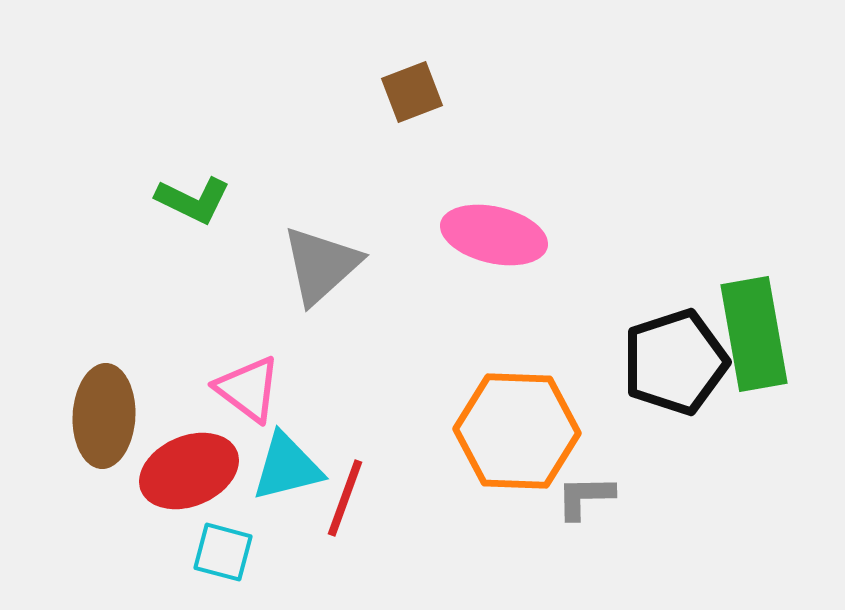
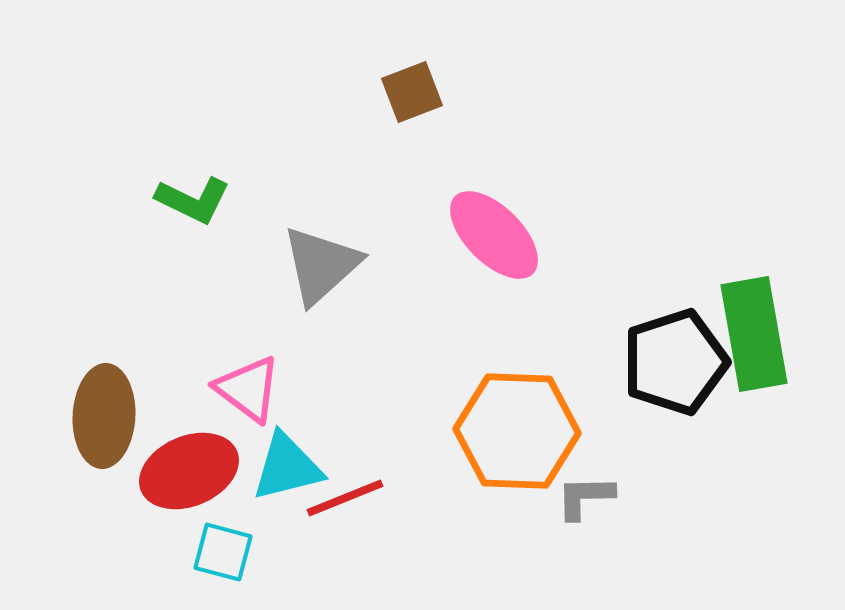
pink ellipse: rotated 32 degrees clockwise
red line: rotated 48 degrees clockwise
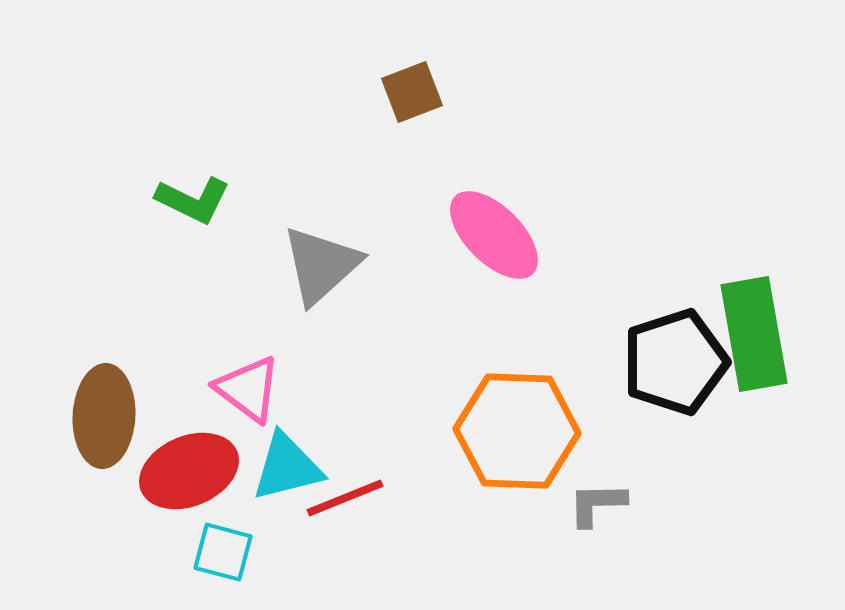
gray L-shape: moved 12 px right, 7 px down
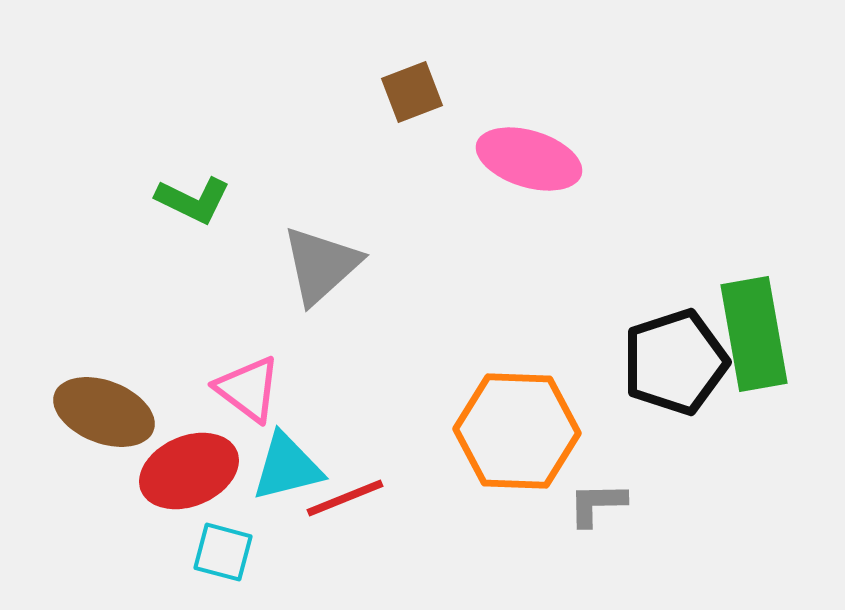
pink ellipse: moved 35 px right, 76 px up; rotated 28 degrees counterclockwise
brown ellipse: moved 4 px up; rotated 72 degrees counterclockwise
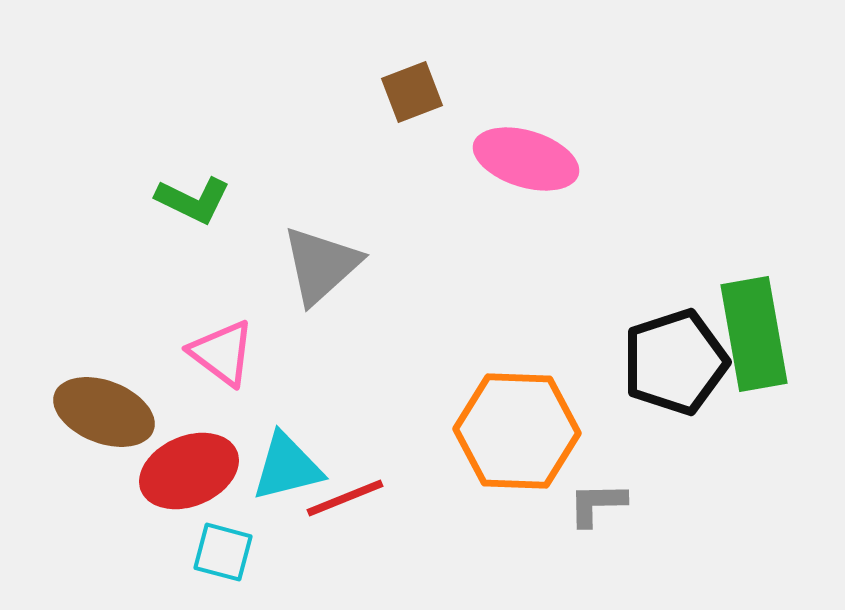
pink ellipse: moved 3 px left
pink triangle: moved 26 px left, 36 px up
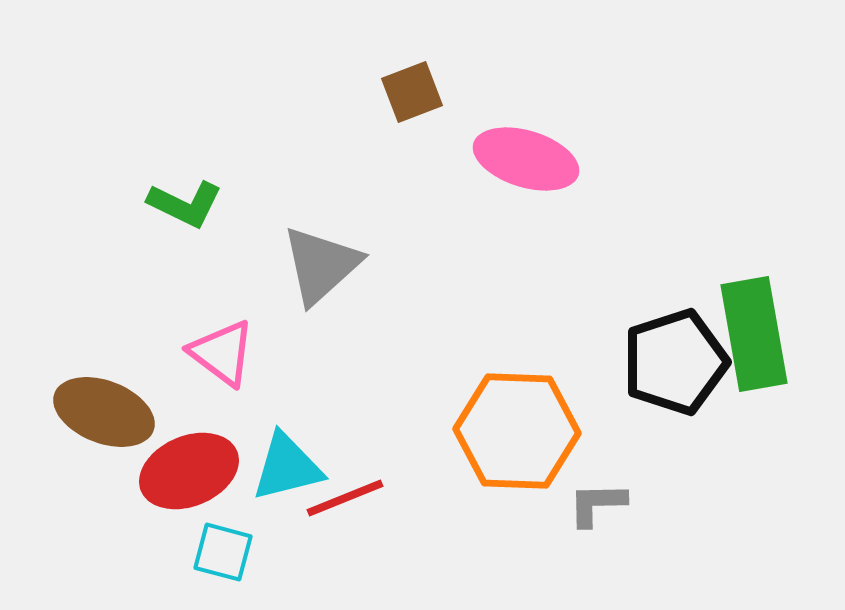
green L-shape: moved 8 px left, 4 px down
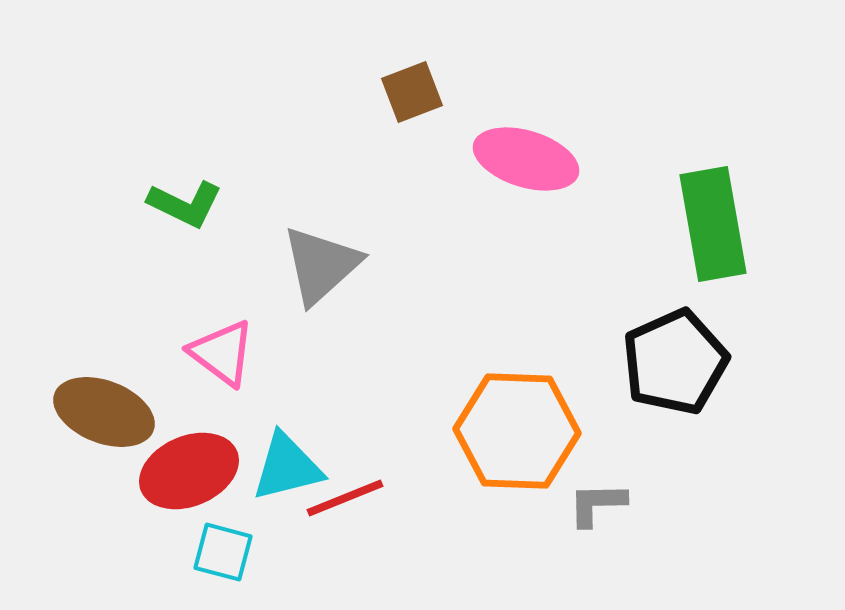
green rectangle: moved 41 px left, 110 px up
black pentagon: rotated 6 degrees counterclockwise
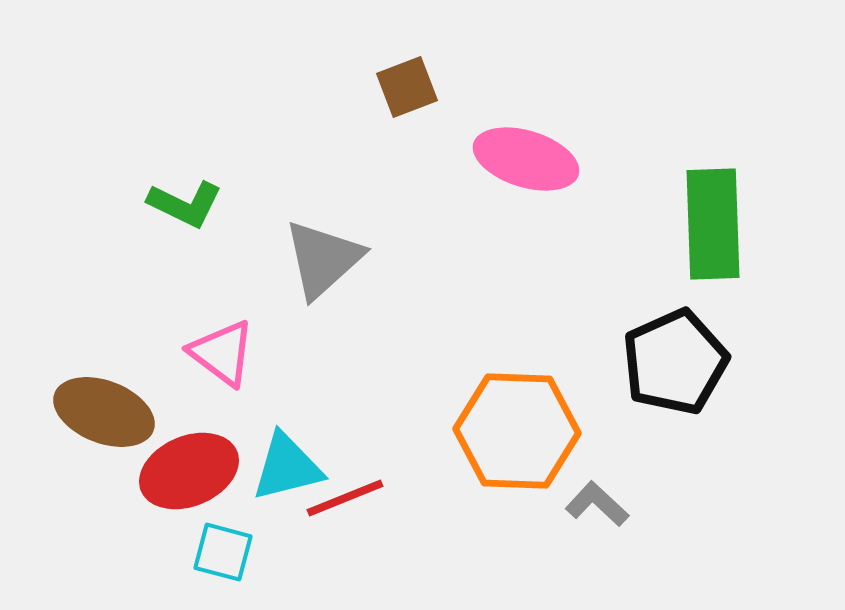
brown square: moved 5 px left, 5 px up
green rectangle: rotated 8 degrees clockwise
gray triangle: moved 2 px right, 6 px up
gray L-shape: rotated 44 degrees clockwise
